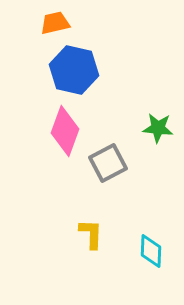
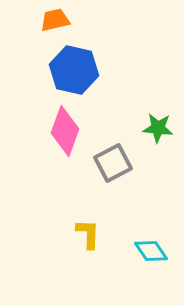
orange trapezoid: moved 3 px up
gray square: moved 5 px right
yellow L-shape: moved 3 px left
cyan diamond: rotated 36 degrees counterclockwise
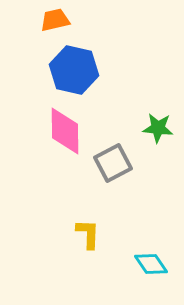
pink diamond: rotated 21 degrees counterclockwise
cyan diamond: moved 13 px down
